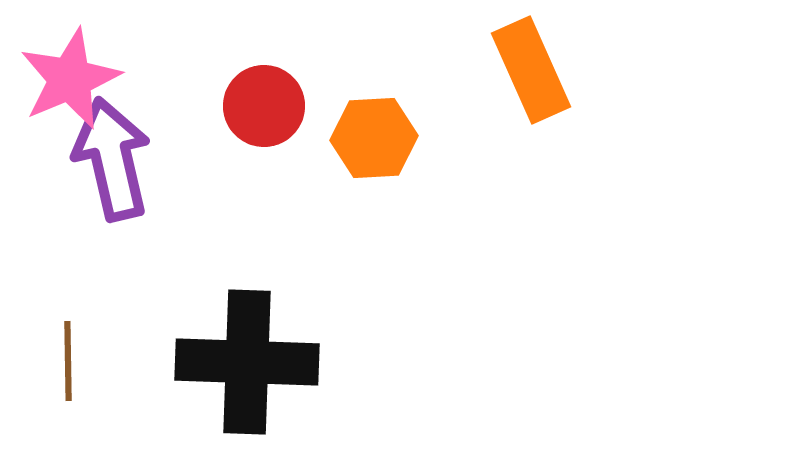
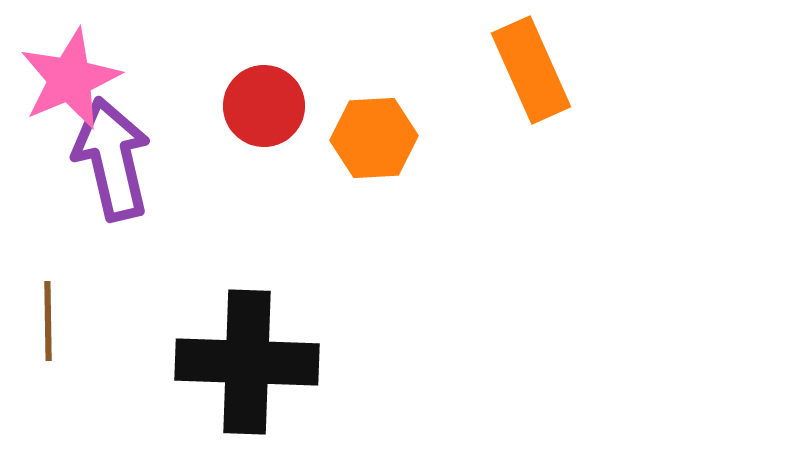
brown line: moved 20 px left, 40 px up
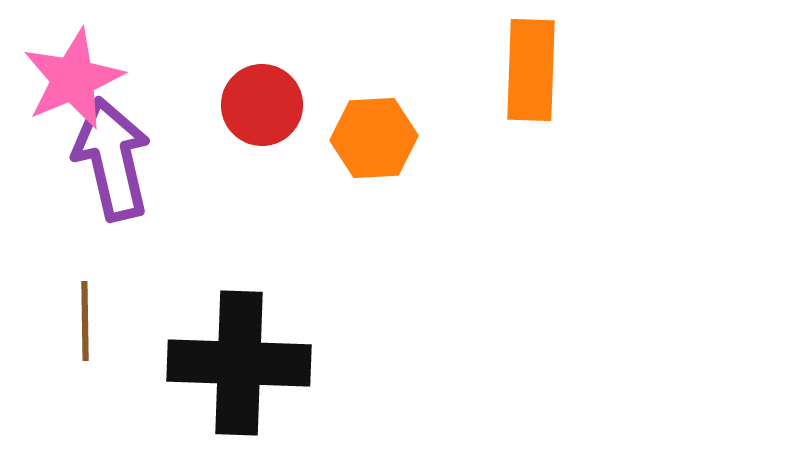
orange rectangle: rotated 26 degrees clockwise
pink star: moved 3 px right
red circle: moved 2 px left, 1 px up
brown line: moved 37 px right
black cross: moved 8 px left, 1 px down
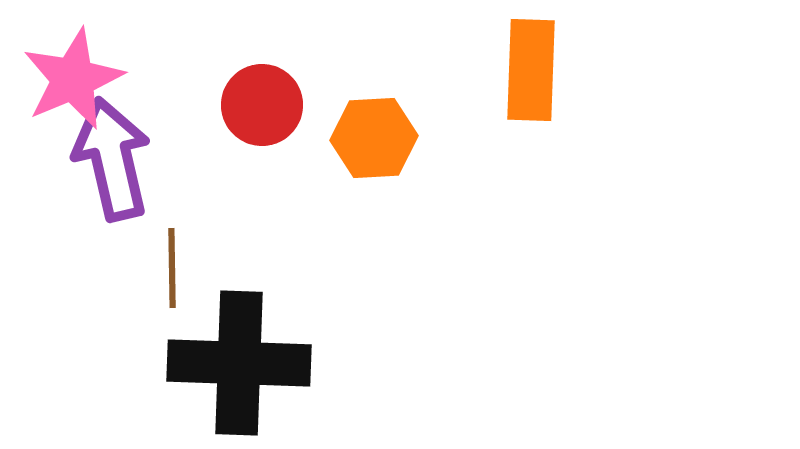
brown line: moved 87 px right, 53 px up
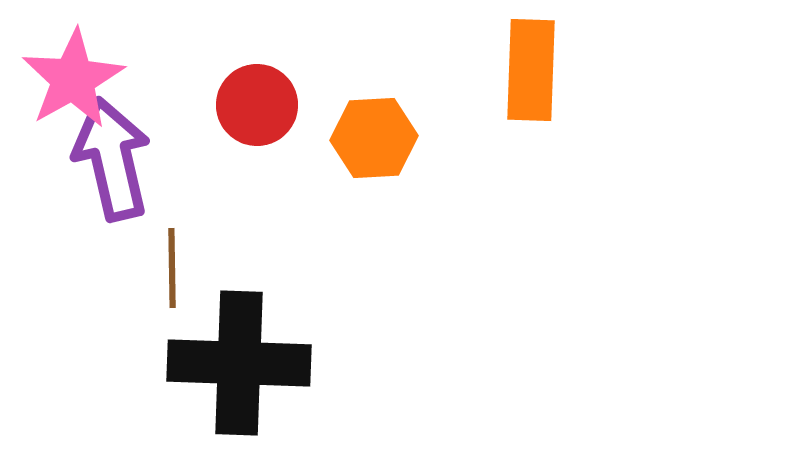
pink star: rotated 6 degrees counterclockwise
red circle: moved 5 px left
